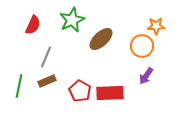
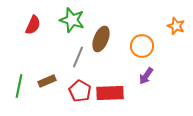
green star: rotated 30 degrees counterclockwise
orange star: moved 20 px right; rotated 24 degrees clockwise
brown ellipse: rotated 25 degrees counterclockwise
gray line: moved 32 px right
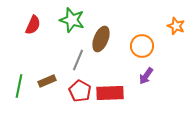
gray line: moved 3 px down
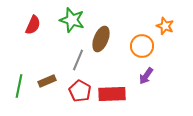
orange star: moved 11 px left
red rectangle: moved 2 px right, 1 px down
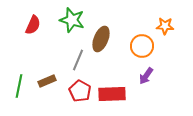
orange star: rotated 18 degrees counterclockwise
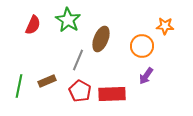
green star: moved 4 px left; rotated 15 degrees clockwise
